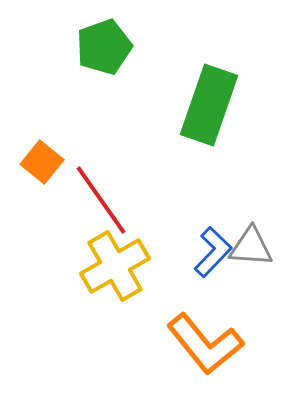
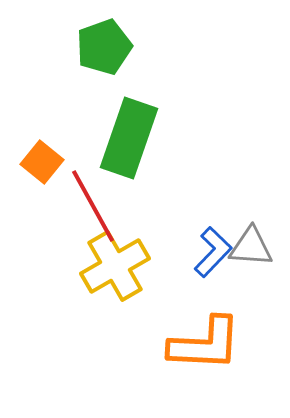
green rectangle: moved 80 px left, 33 px down
red line: moved 8 px left, 6 px down; rotated 6 degrees clockwise
orange L-shape: rotated 48 degrees counterclockwise
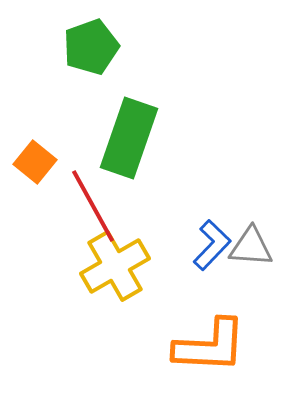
green pentagon: moved 13 px left
orange square: moved 7 px left
blue L-shape: moved 1 px left, 7 px up
orange L-shape: moved 5 px right, 2 px down
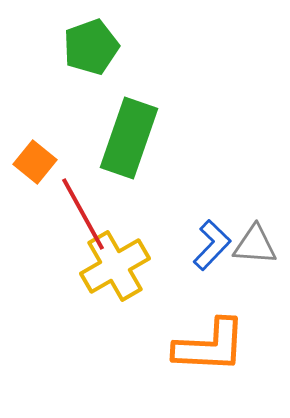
red line: moved 10 px left, 8 px down
gray triangle: moved 4 px right, 2 px up
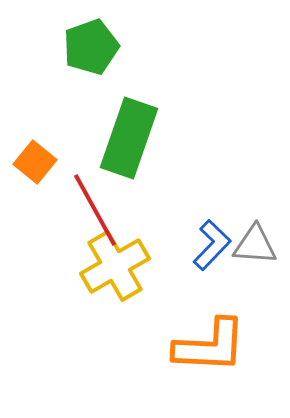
red line: moved 12 px right, 4 px up
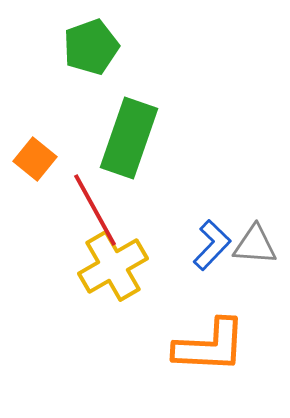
orange square: moved 3 px up
yellow cross: moved 2 px left
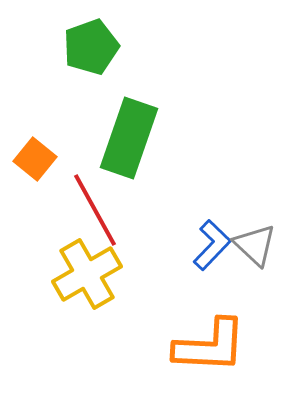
gray triangle: rotated 39 degrees clockwise
yellow cross: moved 26 px left, 8 px down
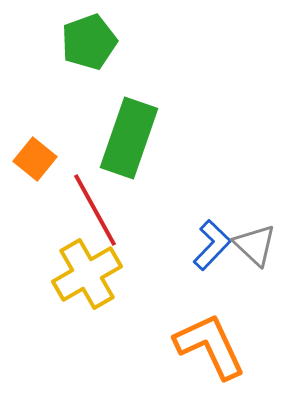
green pentagon: moved 2 px left, 5 px up
orange L-shape: rotated 118 degrees counterclockwise
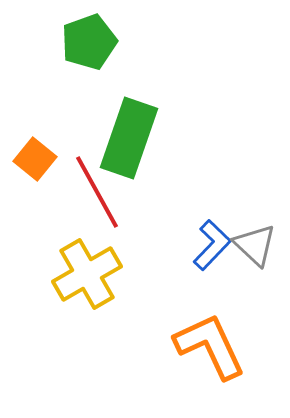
red line: moved 2 px right, 18 px up
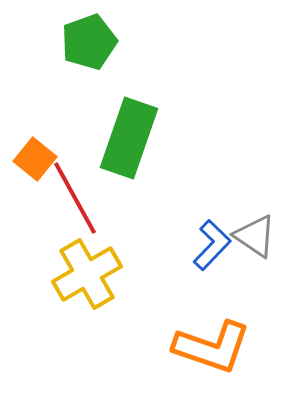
red line: moved 22 px left, 6 px down
gray triangle: moved 9 px up; rotated 9 degrees counterclockwise
orange L-shape: moved 2 px right, 1 px down; rotated 134 degrees clockwise
